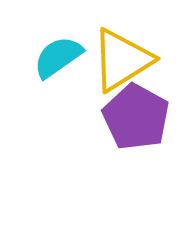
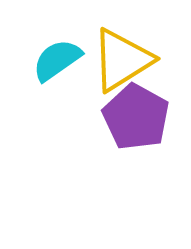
cyan semicircle: moved 1 px left, 3 px down
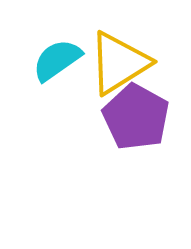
yellow triangle: moved 3 px left, 3 px down
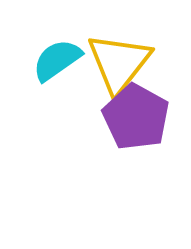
yellow triangle: rotated 20 degrees counterclockwise
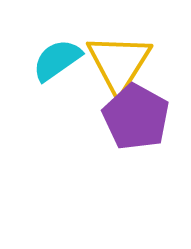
yellow triangle: rotated 6 degrees counterclockwise
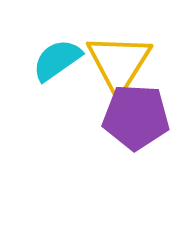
purple pentagon: rotated 26 degrees counterclockwise
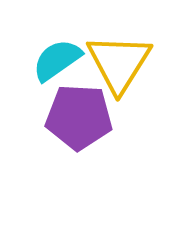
purple pentagon: moved 57 px left
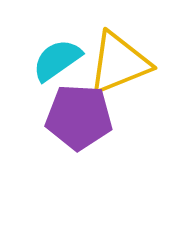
yellow triangle: rotated 36 degrees clockwise
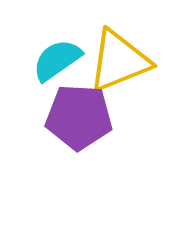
yellow triangle: moved 2 px up
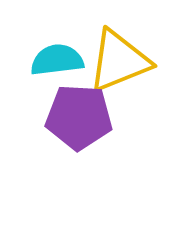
cyan semicircle: rotated 28 degrees clockwise
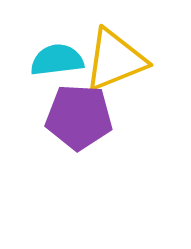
yellow triangle: moved 4 px left, 1 px up
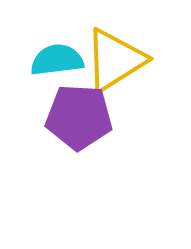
yellow triangle: rotated 10 degrees counterclockwise
